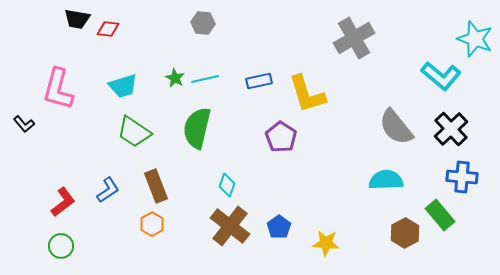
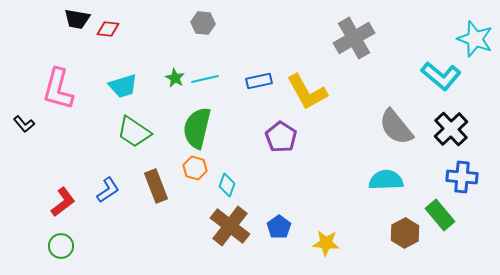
yellow L-shape: moved 2 px up; rotated 12 degrees counterclockwise
orange hexagon: moved 43 px right, 56 px up; rotated 15 degrees counterclockwise
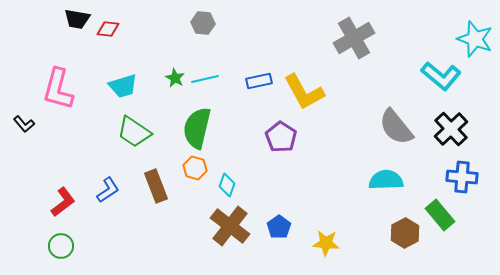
yellow L-shape: moved 3 px left
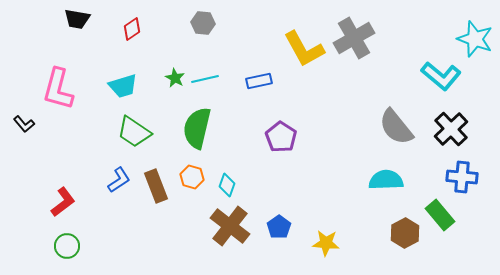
red diamond: moved 24 px right; rotated 40 degrees counterclockwise
yellow L-shape: moved 43 px up
orange hexagon: moved 3 px left, 9 px down
blue L-shape: moved 11 px right, 10 px up
green circle: moved 6 px right
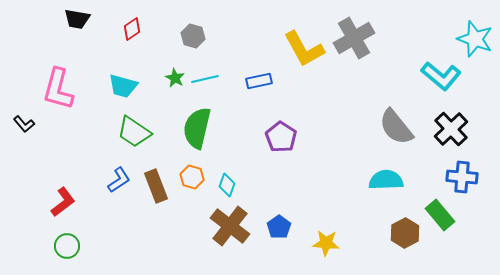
gray hexagon: moved 10 px left, 13 px down; rotated 10 degrees clockwise
cyan trapezoid: rotated 32 degrees clockwise
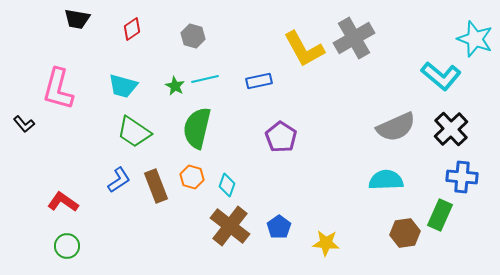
green star: moved 8 px down
gray semicircle: rotated 75 degrees counterclockwise
red L-shape: rotated 108 degrees counterclockwise
green rectangle: rotated 64 degrees clockwise
brown hexagon: rotated 20 degrees clockwise
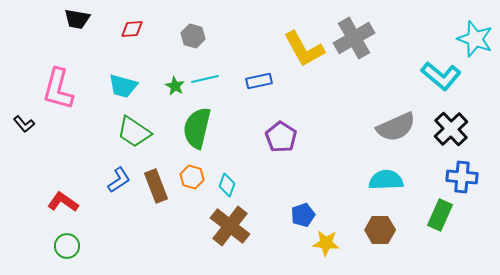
red diamond: rotated 30 degrees clockwise
blue pentagon: moved 24 px right, 12 px up; rotated 15 degrees clockwise
brown hexagon: moved 25 px left, 3 px up; rotated 8 degrees clockwise
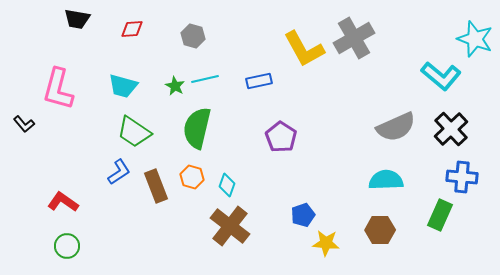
blue L-shape: moved 8 px up
